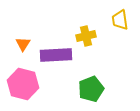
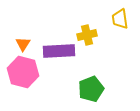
yellow trapezoid: moved 1 px up
yellow cross: moved 1 px right, 1 px up
purple rectangle: moved 3 px right, 4 px up
pink hexagon: moved 12 px up
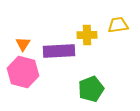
yellow trapezoid: moved 2 px left, 6 px down; rotated 90 degrees clockwise
yellow cross: rotated 12 degrees clockwise
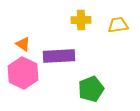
yellow cross: moved 6 px left, 15 px up
orange triangle: rotated 28 degrees counterclockwise
purple rectangle: moved 5 px down
pink hexagon: moved 1 px down; rotated 12 degrees clockwise
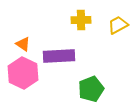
yellow trapezoid: rotated 20 degrees counterclockwise
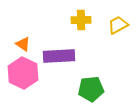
green pentagon: rotated 15 degrees clockwise
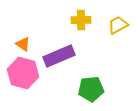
purple rectangle: rotated 20 degrees counterclockwise
pink hexagon: rotated 12 degrees counterclockwise
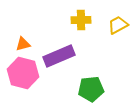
orange triangle: rotated 49 degrees counterclockwise
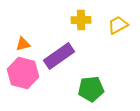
purple rectangle: rotated 12 degrees counterclockwise
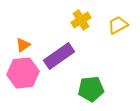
yellow cross: rotated 30 degrees counterclockwise
orange triangle: moved 1 px down; rotated 21 degrees counterclockwise
pink hexagon: rotated 20 degrees counterclockwise
